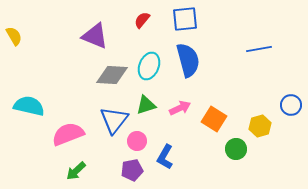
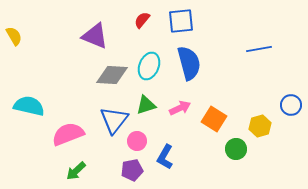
blue square: moved 4 px left, 2 px down
blue semicircle: moved 1 px right, 3 px down
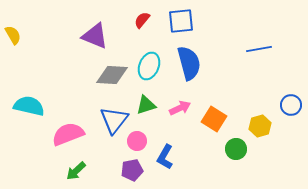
yellow semicircle: moved 1 px left, 1 px up
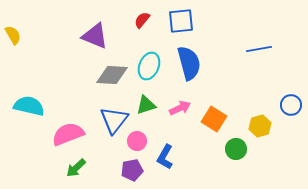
green arrow: moved 3 px up
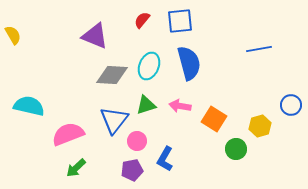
blue square: moved 1 px left
pink arrow: moved 2 px up; rotated 145 degrees counterclockwise
blue L-shape: moved 2 px down
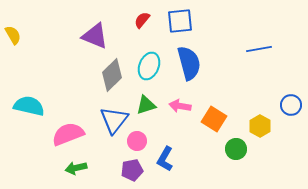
gray diamond: rotated 48 degrees counterclockwise
yellow hexagon: rotated 15 degrees counterclockwise
green arrow: rotated 30 degrees clockwise
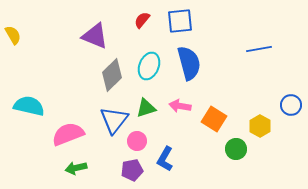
green triangle: moved 3 px down
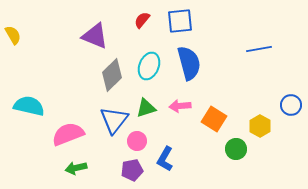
pink arrow: rotated 15 degrees counterclockwise
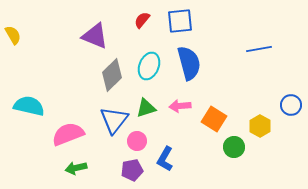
green circle: moved 2 px left, 2 px up
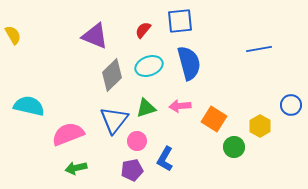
red semicircle: moved 1 px right, 10 px down
cyan ellipse: rotated 48 degrees clockwise
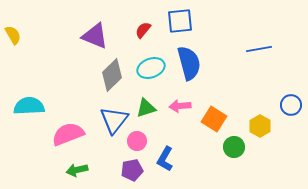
cyan ellipse: moved 2 px right, 2 px down
cyan semicircle: rotated 16 degrees counterclockwise
green arrow: moved 1 px right, 2 px down
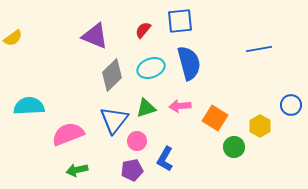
yellow semicircle: moved 3 px down; rotated 84 degrees clockwise
orange square: moved 1 px right, 1 px up
